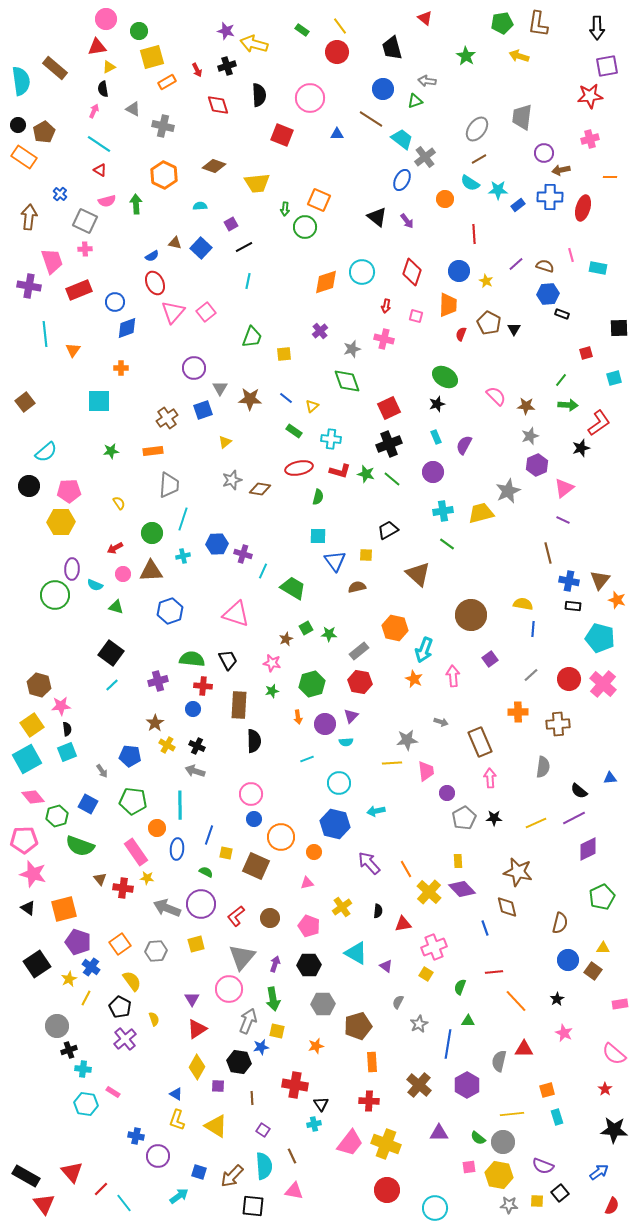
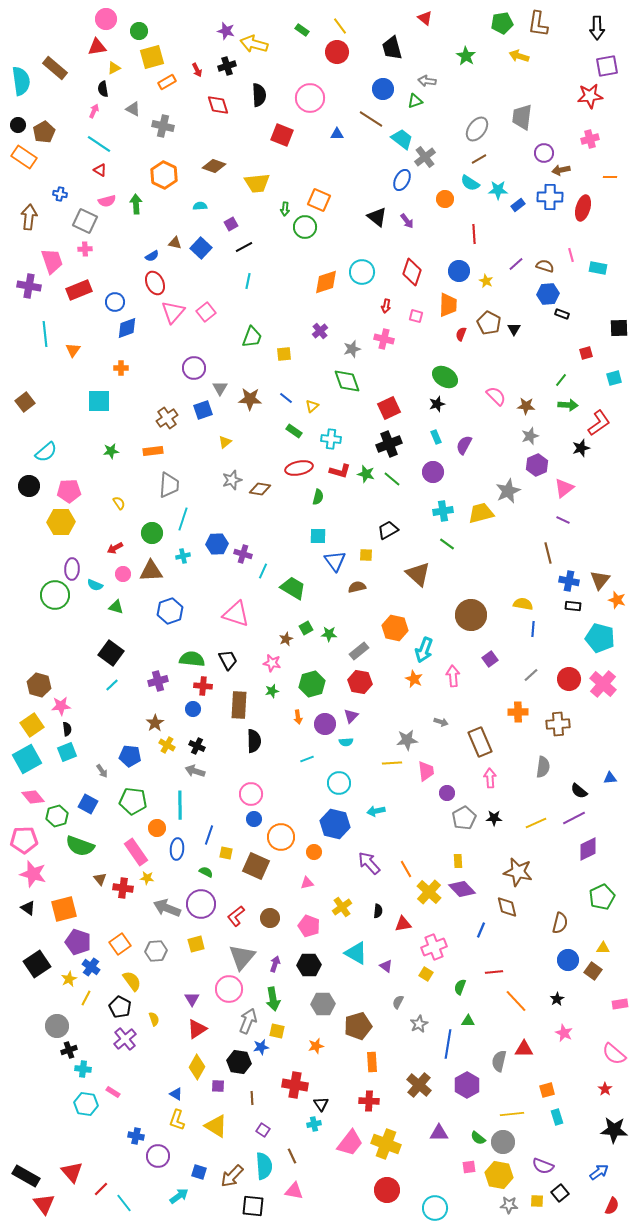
yellow triangle at (109, 67): moved 5 px right, 1 px down
blue cross at (60, 194): rotated 32 degrees counterclockwise
blue line at (485, 928): moved 4 px left, 2 px down; rotated 42 degrees clockwise
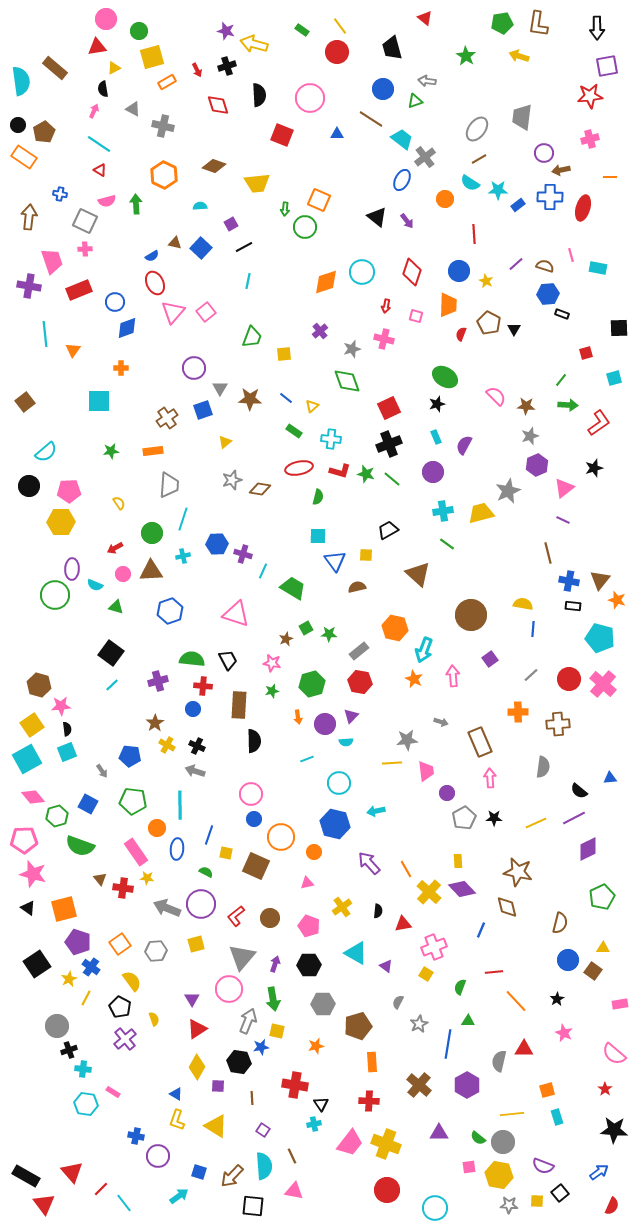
black star at (581, 448): moved 13 px right, 20 px down
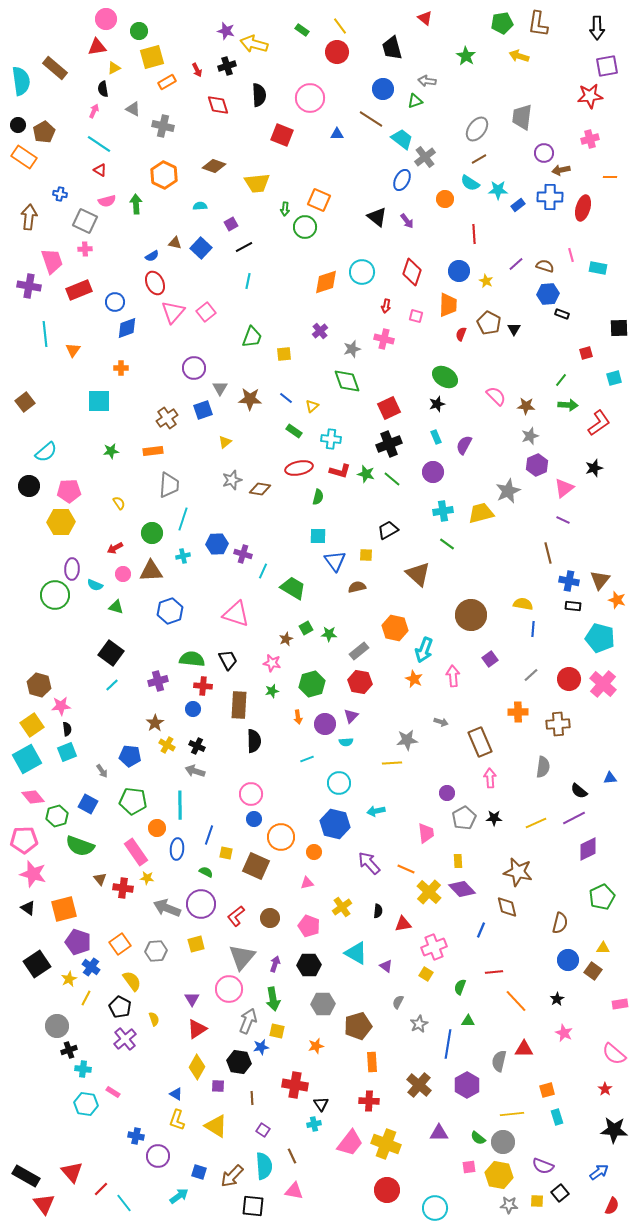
pink trapezoid at (426, 771): moved 62 px down
orange line at (406, 869): rotated 36 degrees counterclockwise
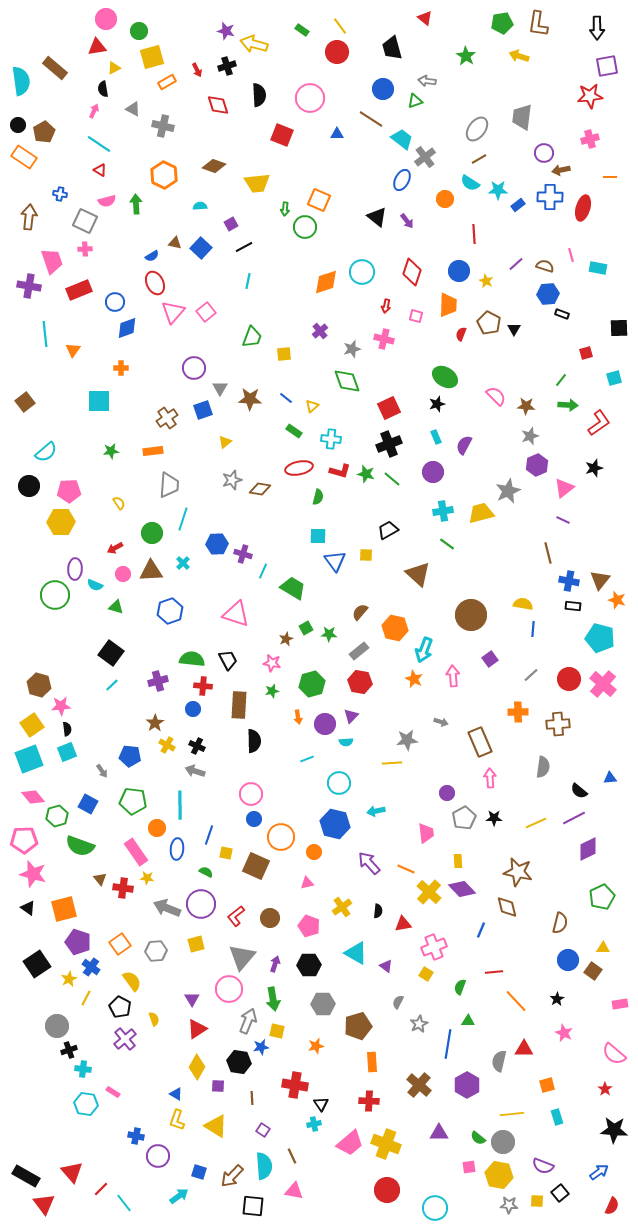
cyan cross at (183, 556): moved 7 px down; rotated 32 degrees counterclockwise
purple ellipse at (72, 569): moved 3 px right
brown semicircle at (357, 587): moved 3 px right, 25 px down; rotated 36 degrees counterclockwise
cyan square at (27, 759): moved 2 px right; rotated 8 degrees clockwise
orange square at (547, 1090): moved 5 px up
pink trapezoid at (350, 1143): rotated 12 degrees clockwise
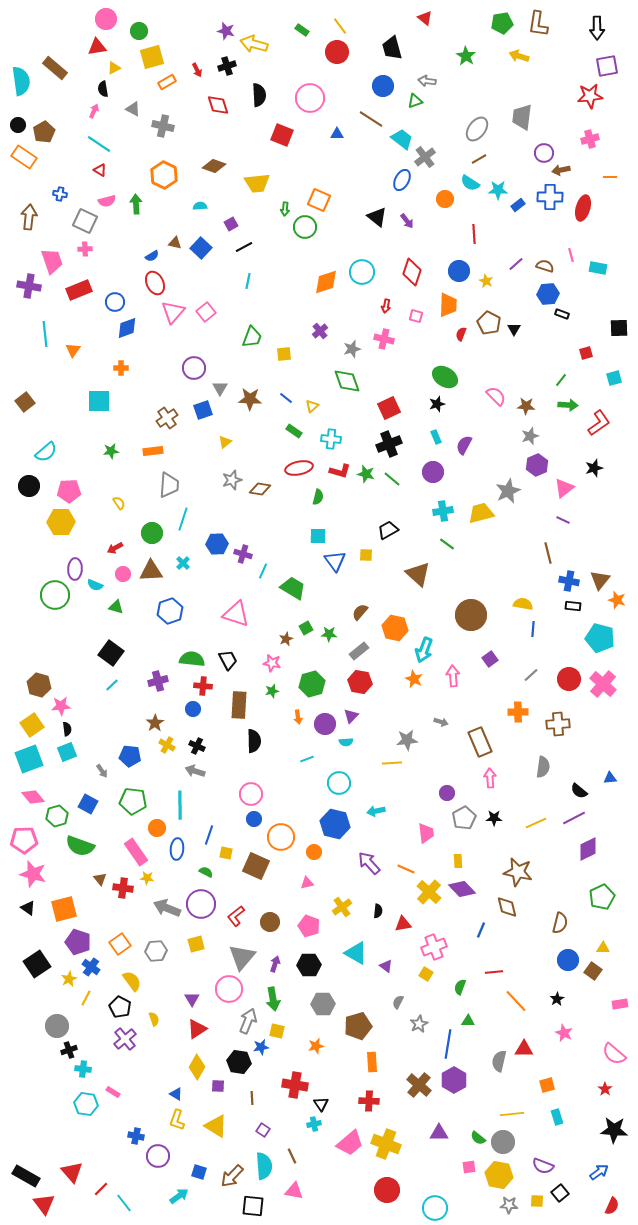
blue circle at (383, 89): moved 3 px up
brown circle at (270, 918): moved 4 px down
purple hexagon at (467, 1085): moved 13 px left, 5 px up
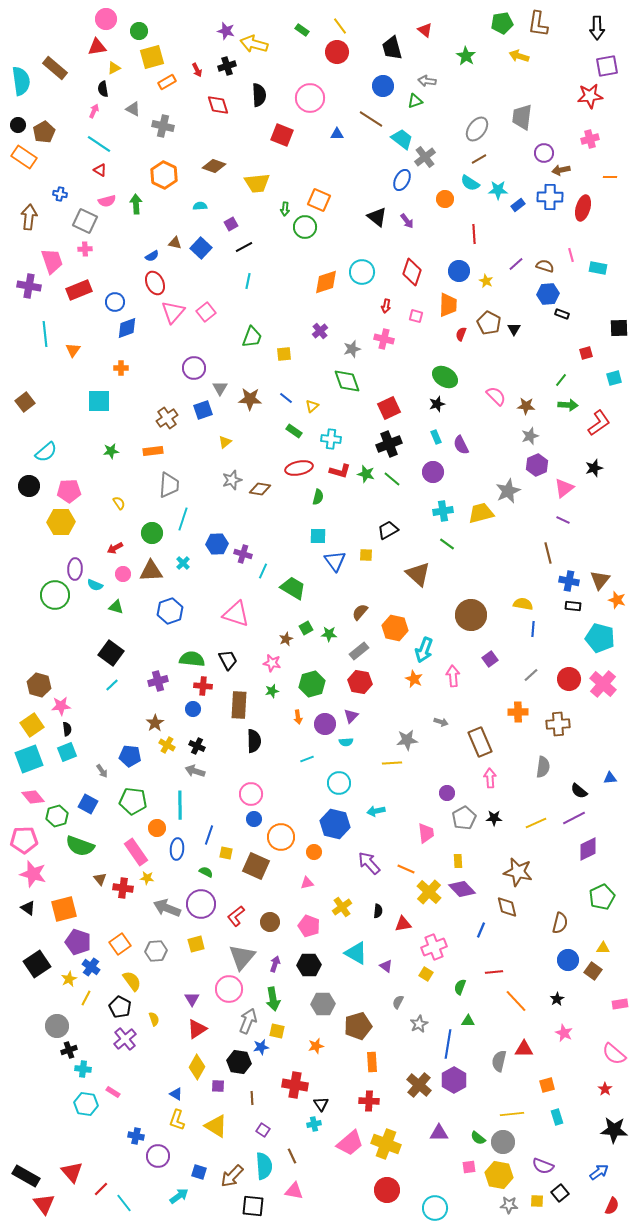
red triangle at (425, 18): moved 12 px down
purple semicircle at (464, 445): moved 3 px left; rotated 54 degrees counterclockwise
